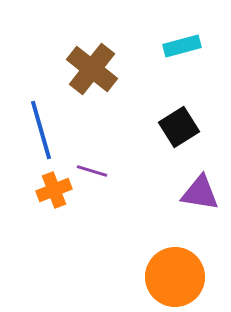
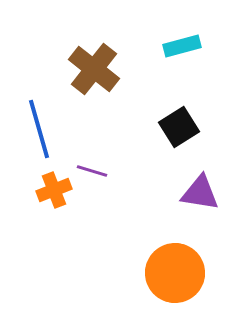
brown cross: moved 2 px right
blue line: moved 2 px left, 1 px up
orange circle: moved 4 px up
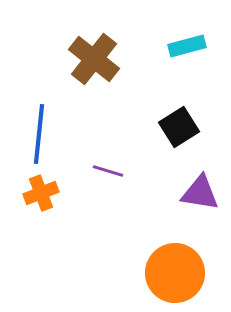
cyan rectangle: moved 5 px right
brown cross: moved 10 px up
blue line: moved 5 px down; rotated 22 degrees clockwise
purple line: moved 16 px right
orange cross: moved 13 px left, 3 px down
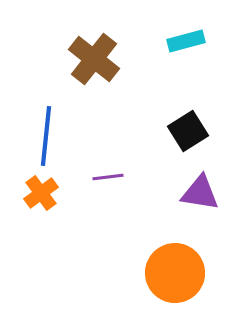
cyan rectangle: moved 1 px left, 5 px up
black square: moved 9 px right, 4 px down
blue line: moved 7 px right, 2 px down
purple line: moved 6 px down; rotated 24 degrees counterclockwise
orange cross: rotated 16 degrees counterclockwise
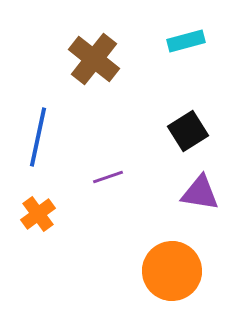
blue line: moved 8 px left, 1 px down; rotated 6 degrees clockwise
purple line: rotated 12 degrees counterclockwise
orange cross: moved 3 px left, 21 px down
orange circle: moved 3 px left, 2 px up
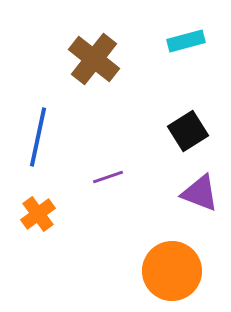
purple triangle: rotated 12 degrees clockwise
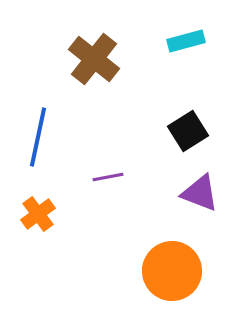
purple line: rotated 8 degrees clockwise
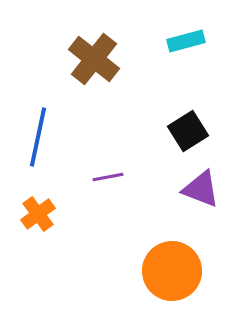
purple triangle: moved 1 px right, 4 px up
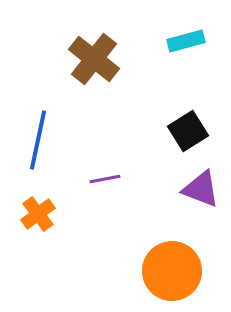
blue line: moved 3 px down
purple line: moved 3 px left, 2 px down
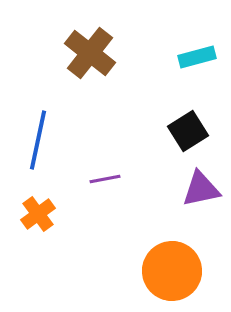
cyan rectangle: moved 11 px right, 16 px down
brown cross: moved 4 px left, 6 px up
purple triangle: rotated 33 degrees counterclockwise
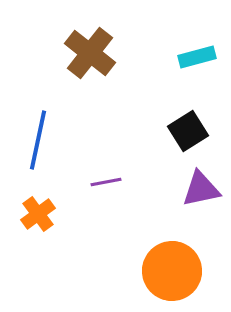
purple line: moved 1 px right, 3 px down
